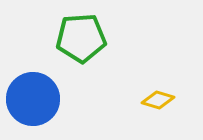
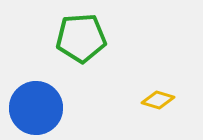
blue circle: moved 3 px right, 9 px down
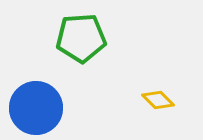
yellow diamond: rotated 28 degrees clockwise
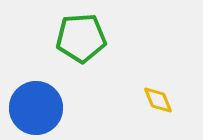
yellow diamond: rotated 24 degrees clockwise
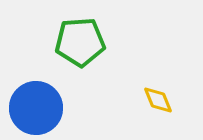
green pentagon: moved 1 px left, 4 px down
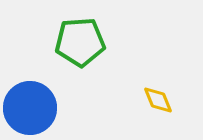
blue circle: moved 6 px left
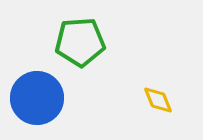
blue circle: moved 7 px right, 10 px up
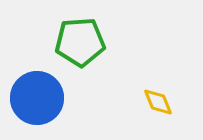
yellow diamond: moved 2 px down
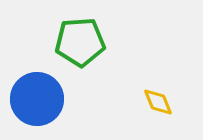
blue circle: moved 1 px down
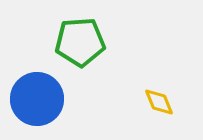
yellow diamond: moved 1 px right
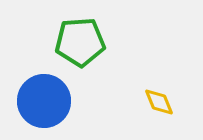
blue circle: moved 7 px right, 2 px down
